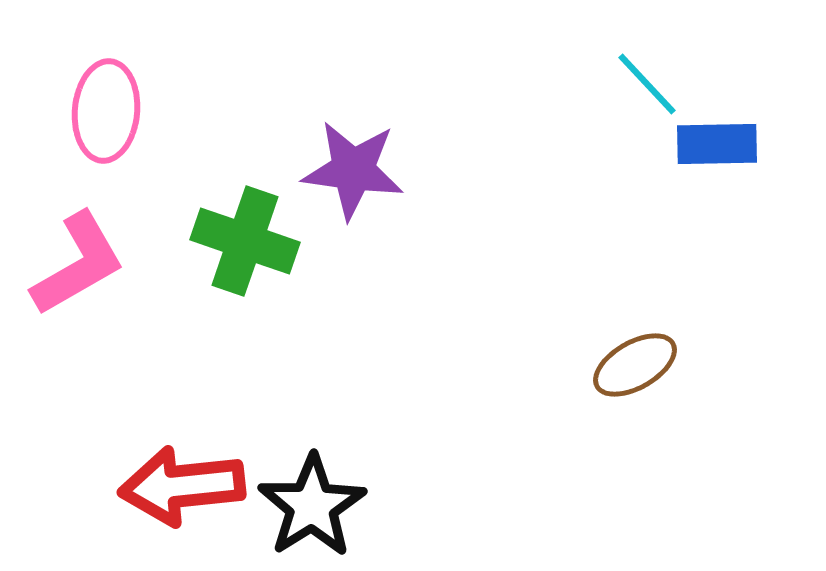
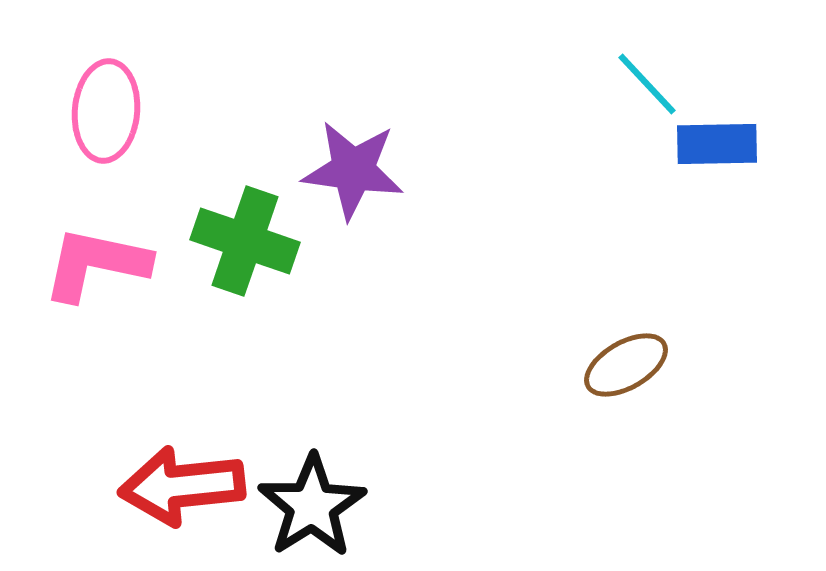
pink L-shape: moved 18 px right; rotated 138 degrees counterclockwise
brown ellipse: moved 9 px left
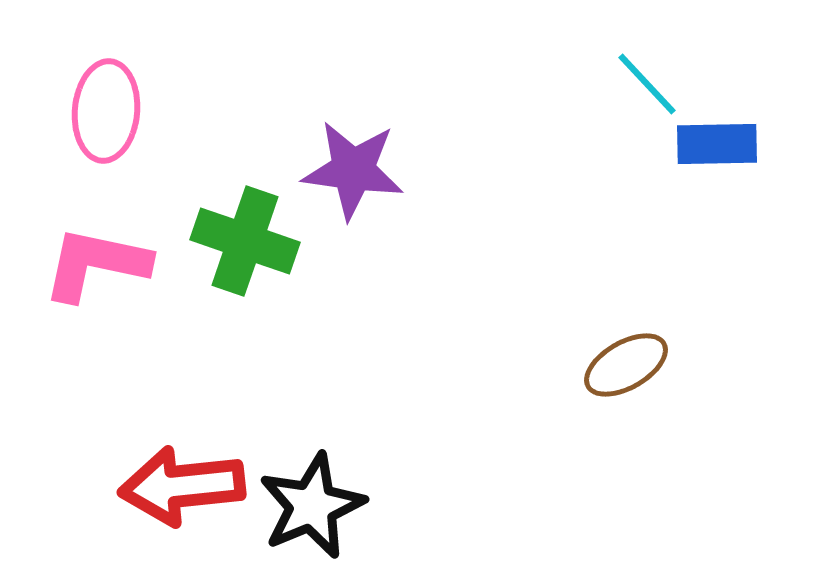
black star: rotated 9 degrees clockwise
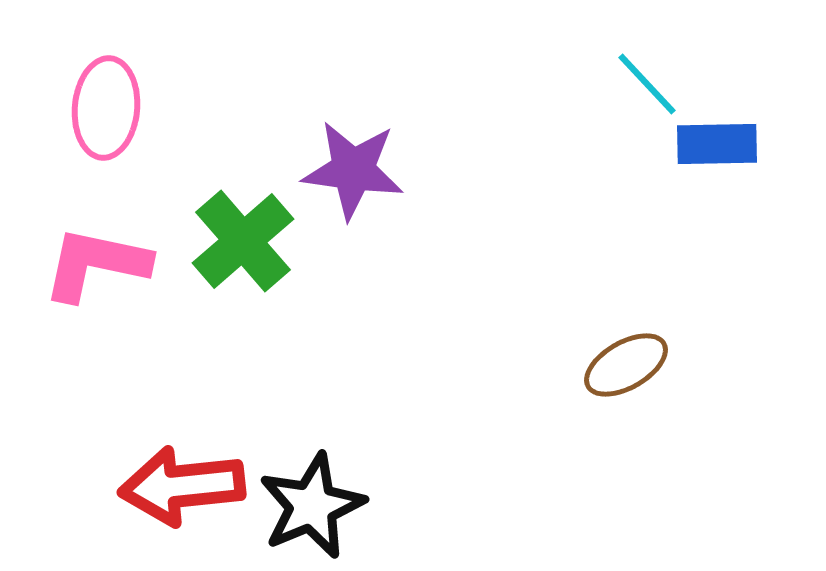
pink ellipse: moved 3 px up
green cross: moved 2 px left; rotated 30 degrees clockwise
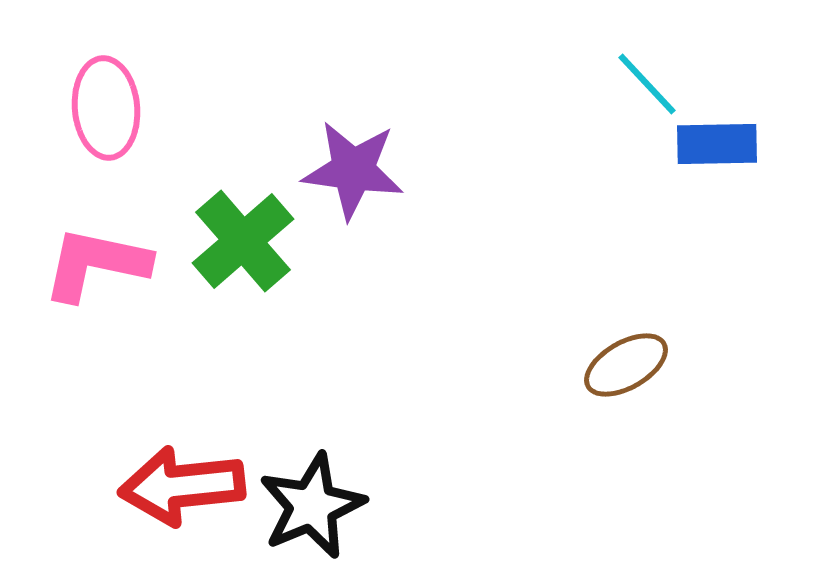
pink ellipse: rotated 10 degrees counterclockwise
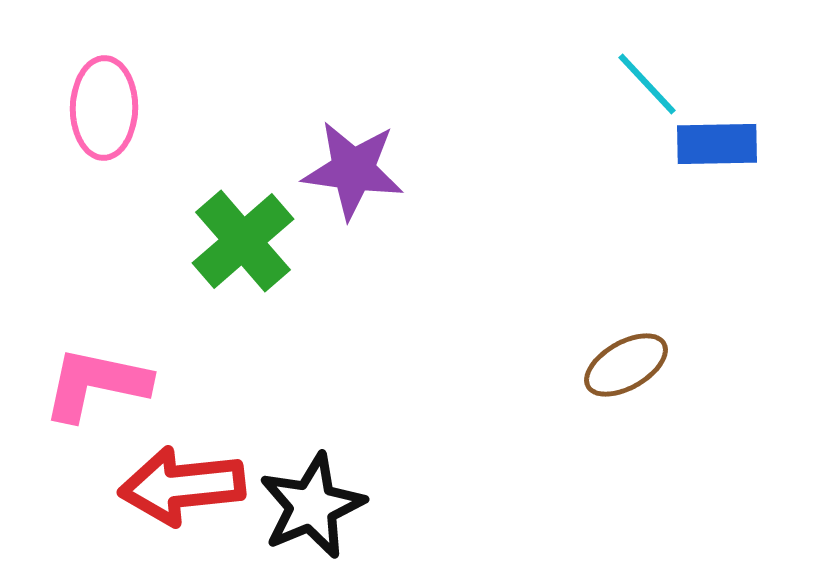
pink ellipse: moved 2 px left; rotated 6 degrees clockwise
pink L-shape: moved 120 px down
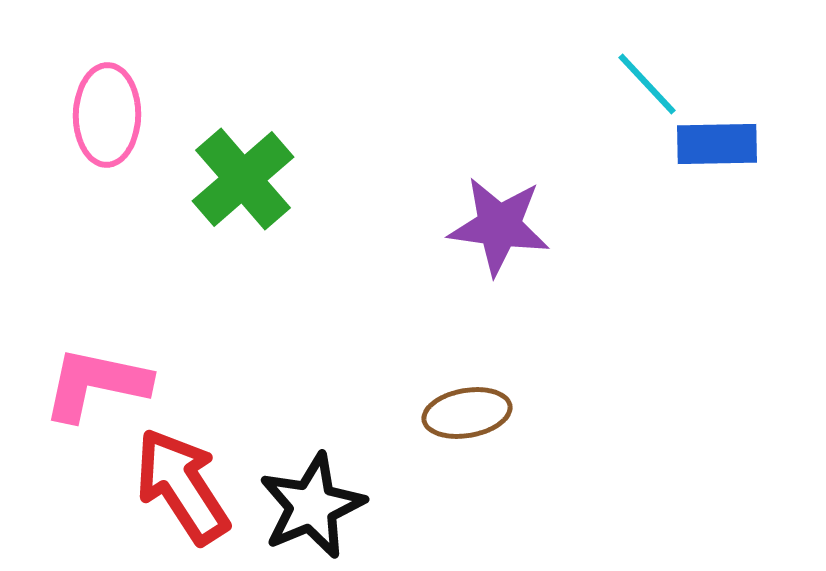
pink ellipse: moved 3 px right, 7 px down
purple star: moved 146 px right, 56 px down
green cross: moved 62 px up
brown ellipse: moved 159 px left, 48 px down; rotated 20 degrees clockwise
red arrow: rotated 63 degrees clockwise
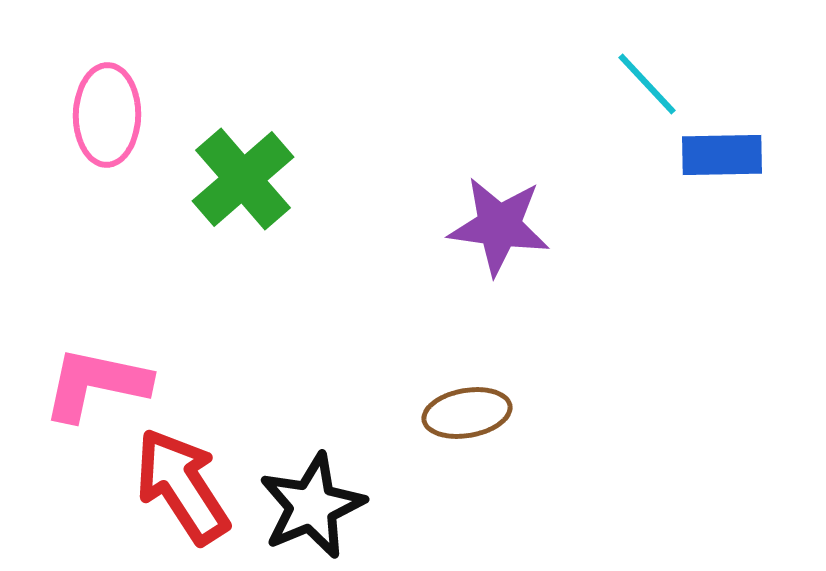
blue rectangle: moved 5 px right, 11 px down
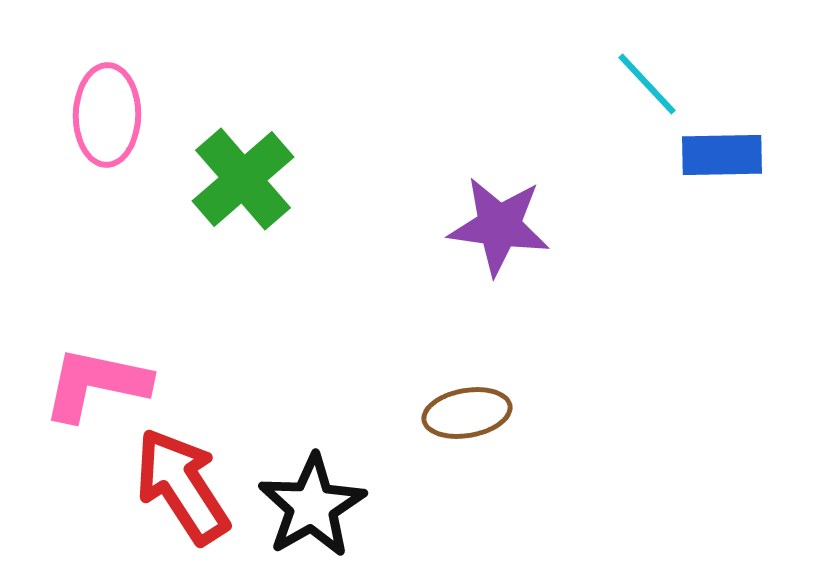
black star: rotated 7 degrees counterclockwise
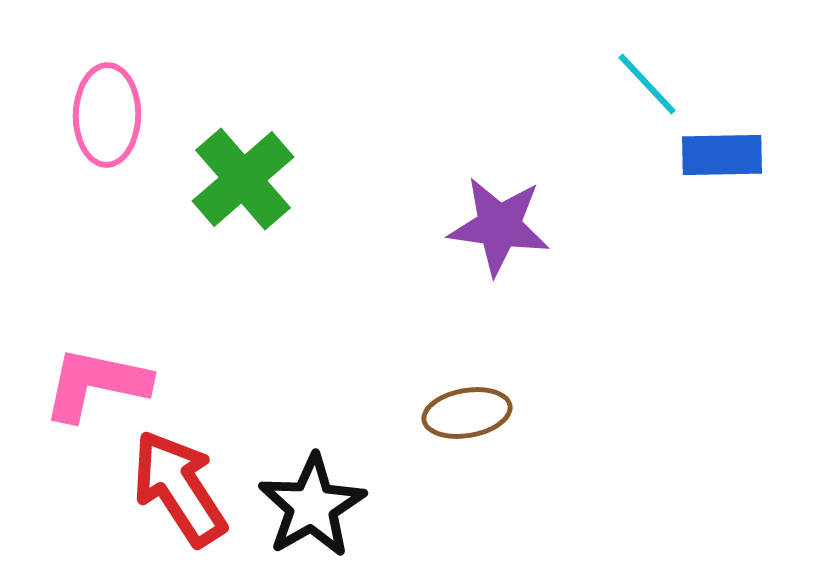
red arrow: moved 3 px left, 2 px down
